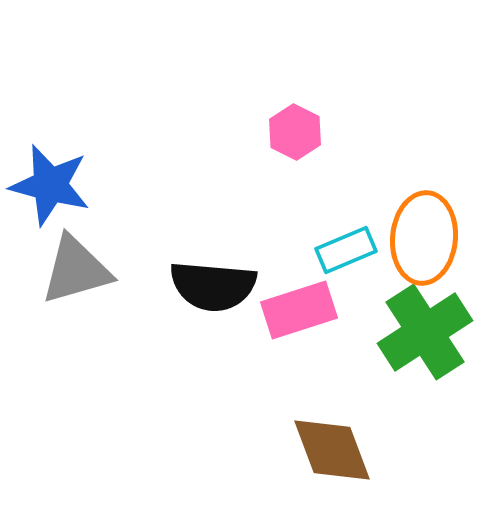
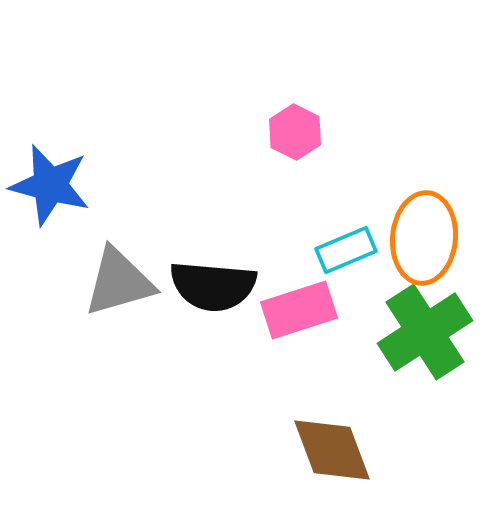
gray triangle: moved 43 px right, 12 px down
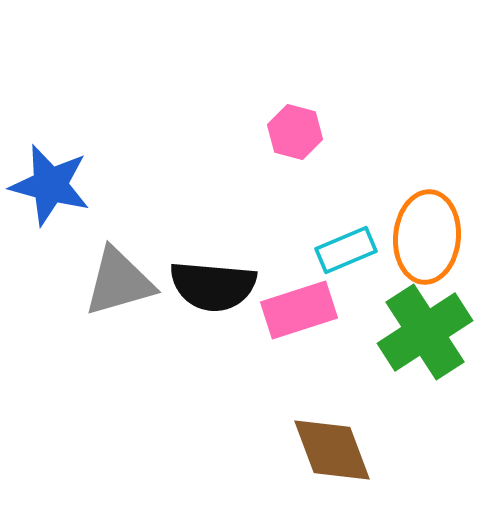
pink hexagon: rotated 12 degrees counterclockwise
orange ellipse: moved 3 px right, 1 px up
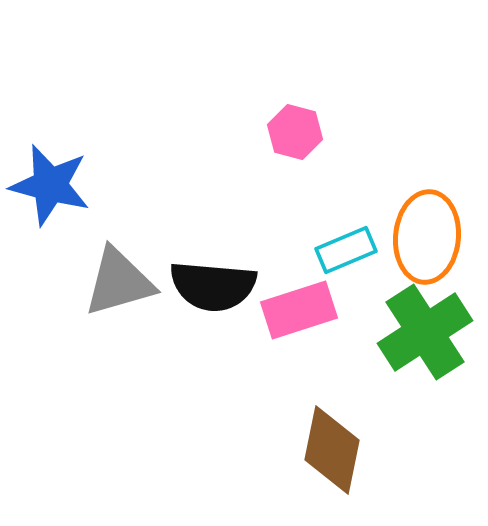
brown diamond: rotated 32 degrees clockwise
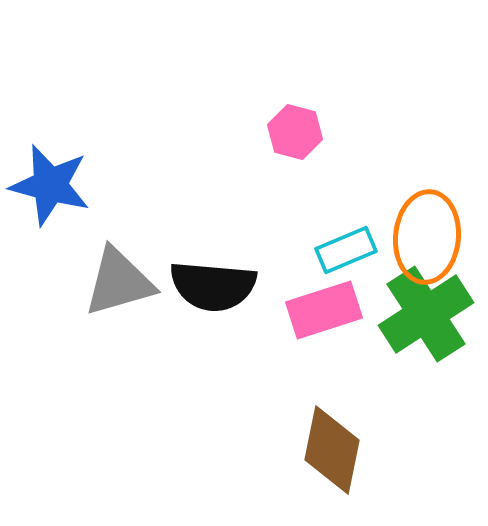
pink rectangle: moved 25 px right
green cross: moved 1 px right, 18 px up
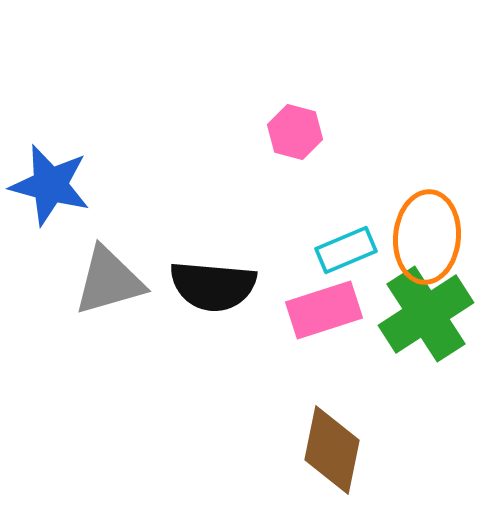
gray triangle: moved 10 px left, 1 px up
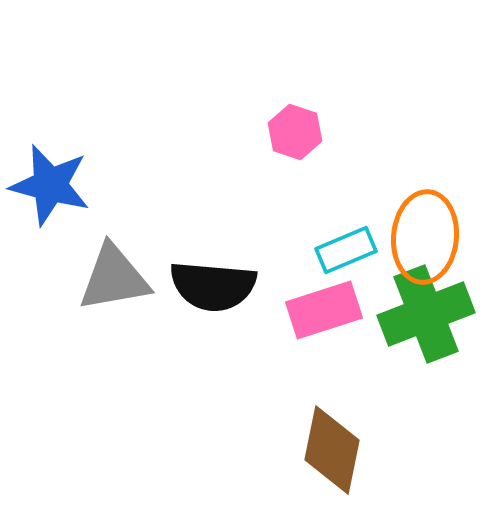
pink hexagon: rotated 4 degrees clockwise
orange ellipse: moved 2 px left
gray triangle: moved 5 px right, 3 px up; rotated 6 degrees clockwise
green cross: rotated 12 degrees clockwise
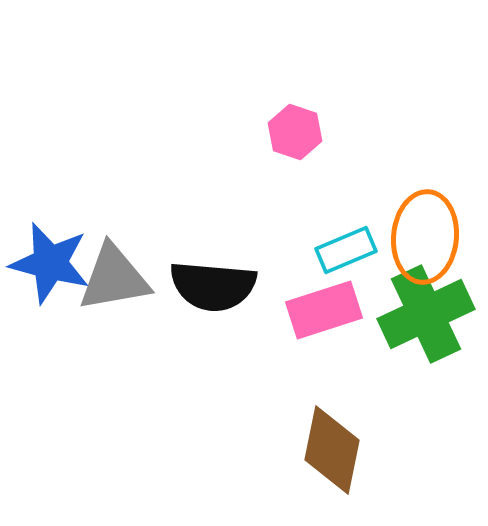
blue star: moved 78 px down
green cross: rotated 4 degrees counterclockwise
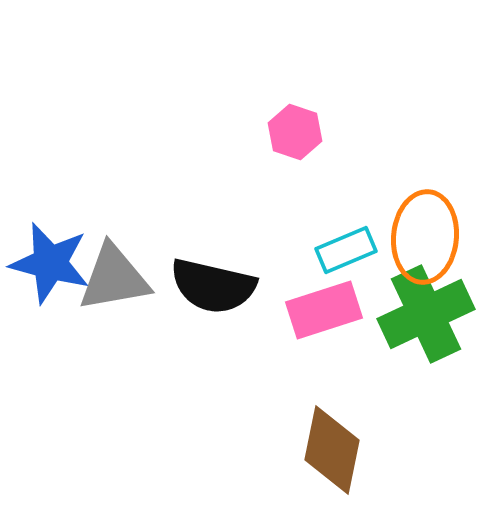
black semicircle: rotated 8 degrees clockwise
